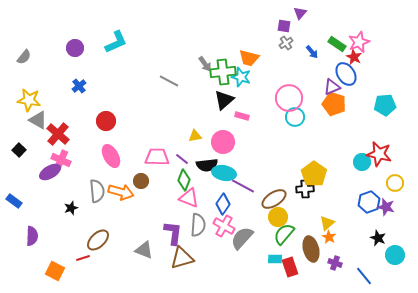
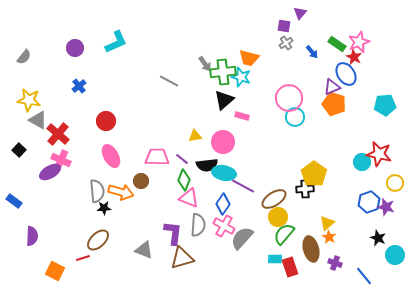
black star at (71, 208): moved 33 px right; rotated 16 degrees clockwise
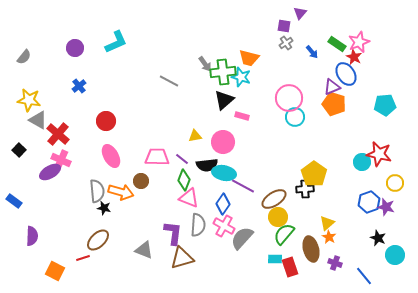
black star at (104, 208): rotated 16 degrees clockwise
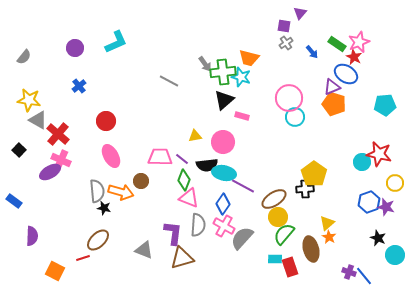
blue ellipse at (346, 74): rotated 25 degrees counterclockwise
pink trapezoid at (157, 157): moved 3 px right
purple cross at (335, 263): moved 14 px right, 9 px down
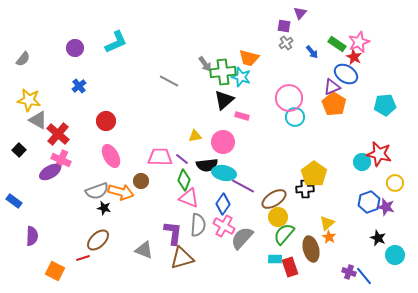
gray semicircle at (24, 57): moved 1 px left, 2 px down
orange pentagon at (334, 104): rotated 15 degrees clockwise
gray semicircle at (97, 191): rotated 75 degrees clockwise
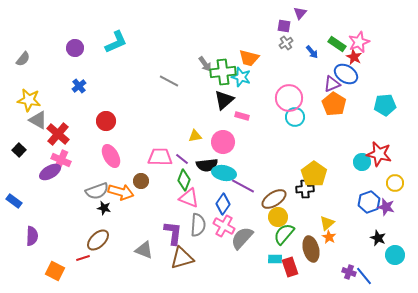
purple triangle at (332, 87): moved 3 px up
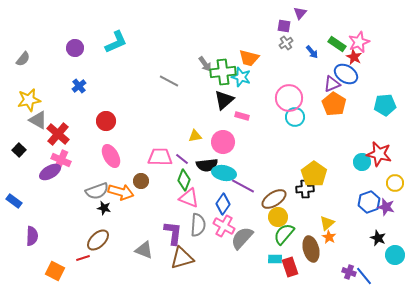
yellow star at (29, 100): rotated 20 degrees counterclockwise
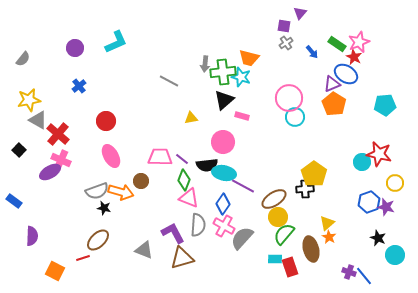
gray arrow at (205, 64): rotated 42 degrees clockwise
yellow triangle at (195, 136): moved 4 px left, 18 px up
purple L-shape at (173, 233): rotated 35 degrees counterclockwise
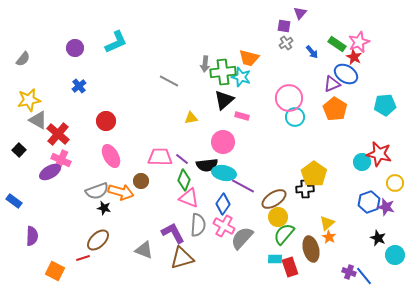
orange pentagon at (334, 104): moved 1 px right, 5 px down
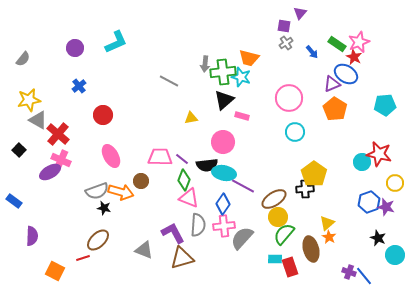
cyan circle at (295, 117): moved 15 px down
red circle at (106, 121): moved 3 px left, 6 px up
pink cross at (224, 226): rotated 35 degrees counterclockwise
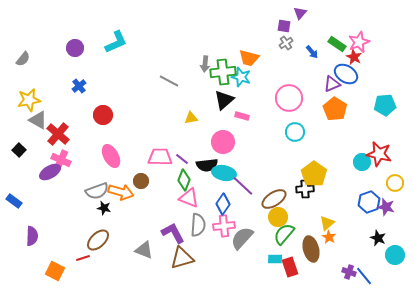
purple line at (243, 186): rotated 15 degrees clockwise
